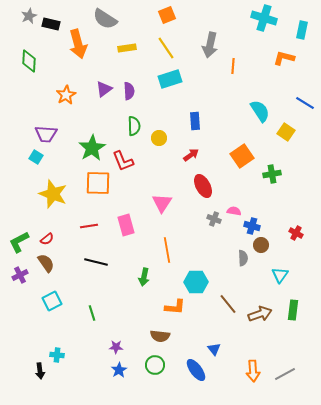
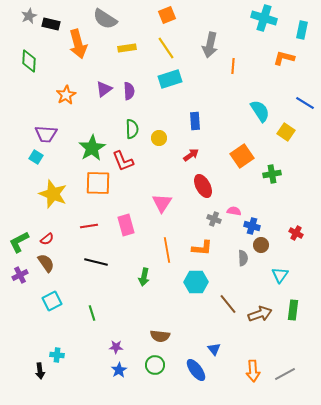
green semicircle at (134, 126): moved 2 px left, 3 px down
orange L-shape at (175, 307): moved 27 px right, 59 px up
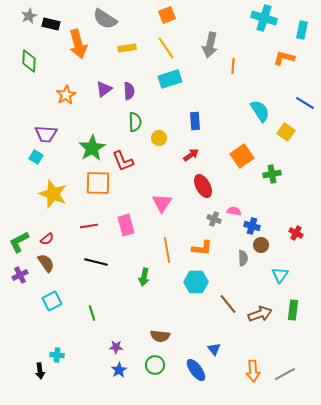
green semicircle at (132, 129): moved 3 px right, 7 px up
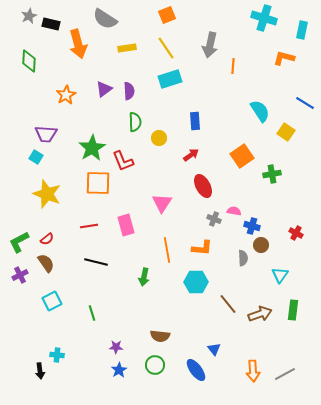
yellow star at (53, 194): moved 6 px left
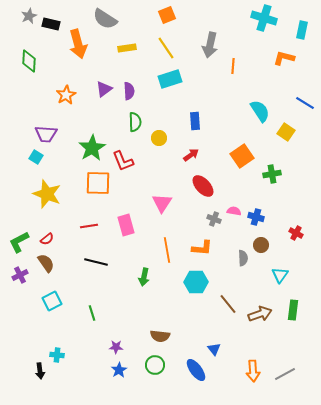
red ellipse at (203, 186): rotated 15 degrees counterclockwise
blue cross at (252, 226): moved 4 px right, 9 px up
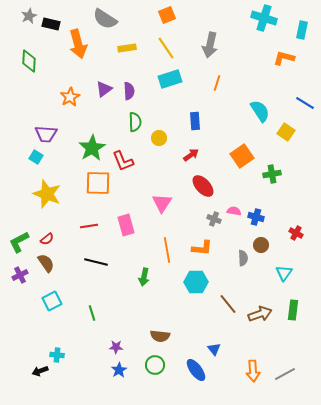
orange line at (233, 66): moved 16 px left, 17 px down; rotated 14 degrees clockwise
orange star at (66, 95): moved 4 px right, 2 px down
cyan triangle at (280, 275): moved 4 px right, 2 px up
black arrow at (40, 371): rotated 77 degrees clockwise
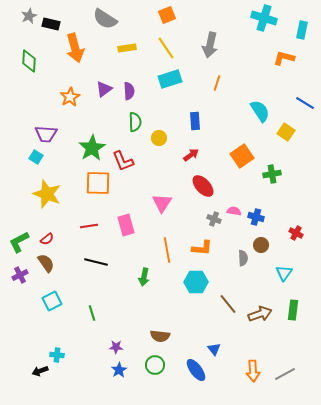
orange arrow at (78, 44): moved 3 px left, 4 px down
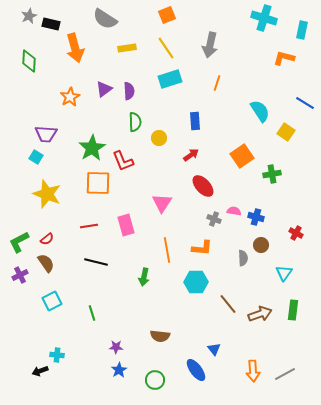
green circle at (155, 365): moved 15 px down
